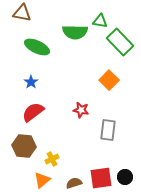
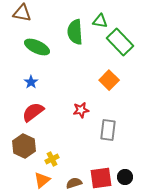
green semicircle: rotated 85 degrees clockwise
red star: rotated 21 degrees counterclockwise
brown hexagon: rotated 20 degrees clockwise
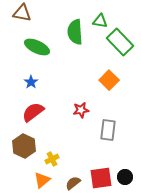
brown semicircle: moved 1 px left; rotated 21 degrees counterclockwise
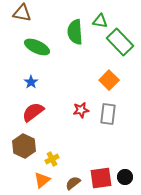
gray rectangle: moved 16 px up
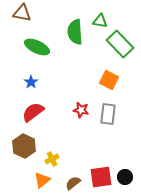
green rectangle: moved 2 px down
orange square: rotated 18 degrees counterclockwise
red star: rotated 21 degrees clockwise
red square: moved 1 px up
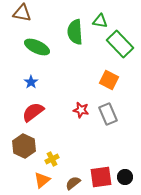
gray rectangle: rotated 30 degrees counterclockwise
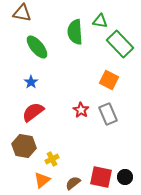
green ellipse: rotated 25 degrees clockwise
red star: rotated 21 degrees clockwise
brown hexagon: rotated 15 degrees counterclockwise
red square: rotated 20 degrees clockwise
